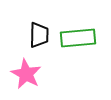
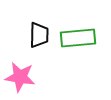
pink star: moved 6 px left, 3 px down; rotated 20 degrees counterclockwise
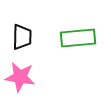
black trapezoid: moved 17 px left, 2 px down
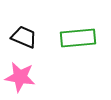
black trapezoid: moved 2 px right; rotated 68 degrees counterclockwise
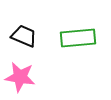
black trapezoid: moved 1 px up
